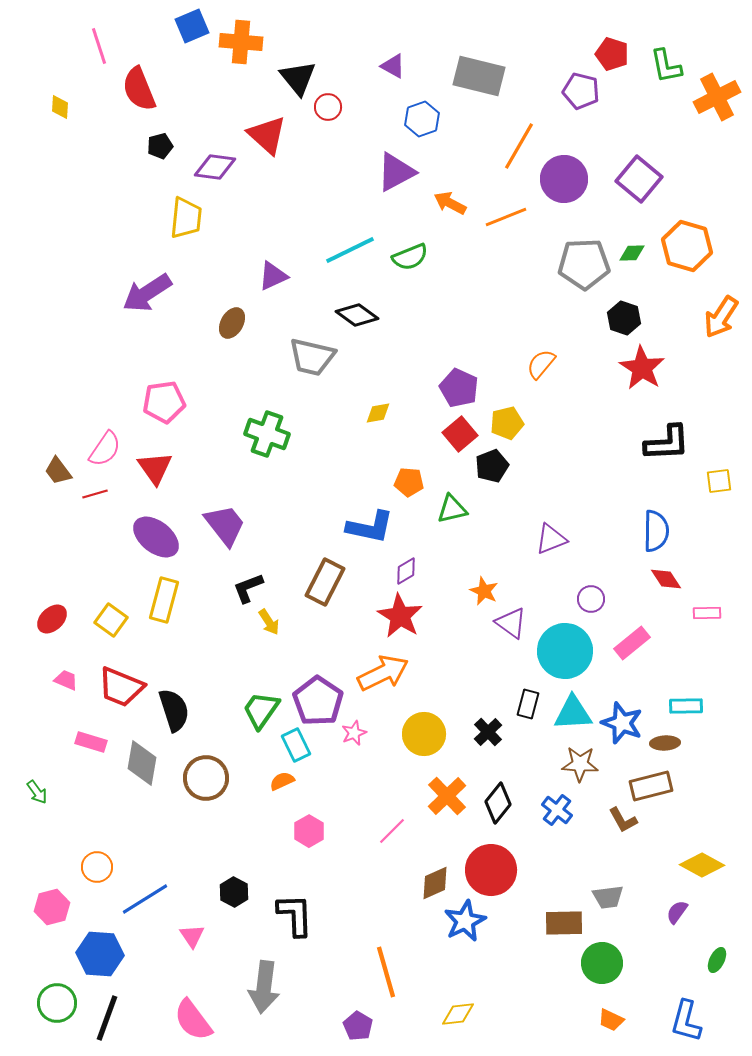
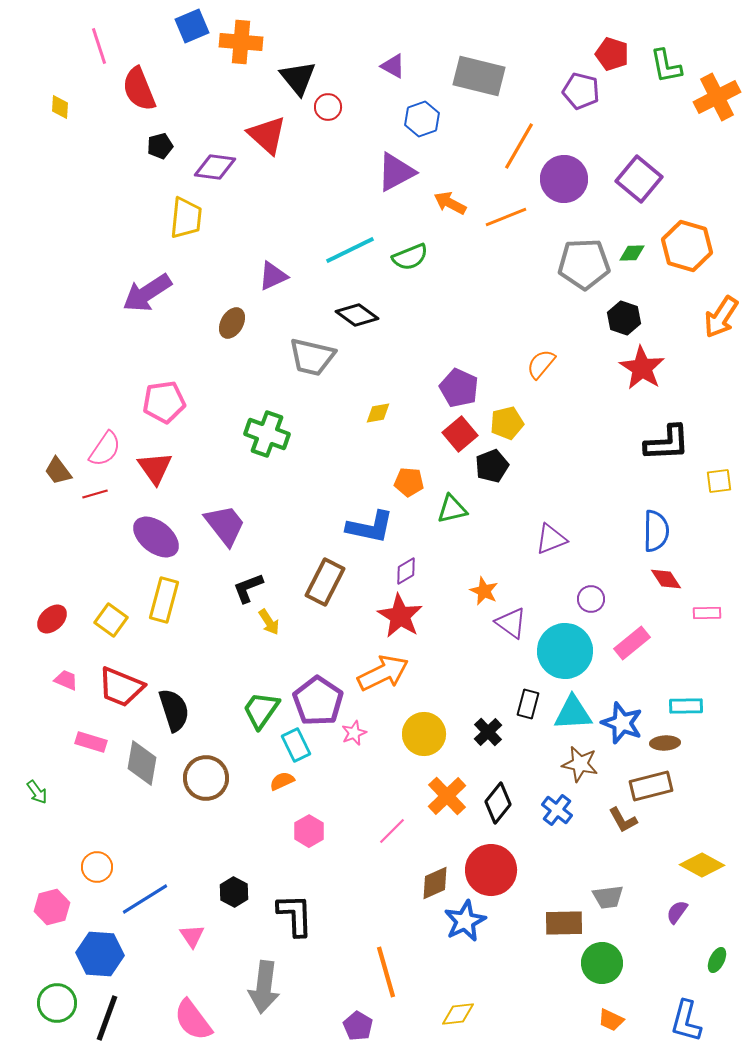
brown star at (580, 764): rotated 9 degrees clockwise
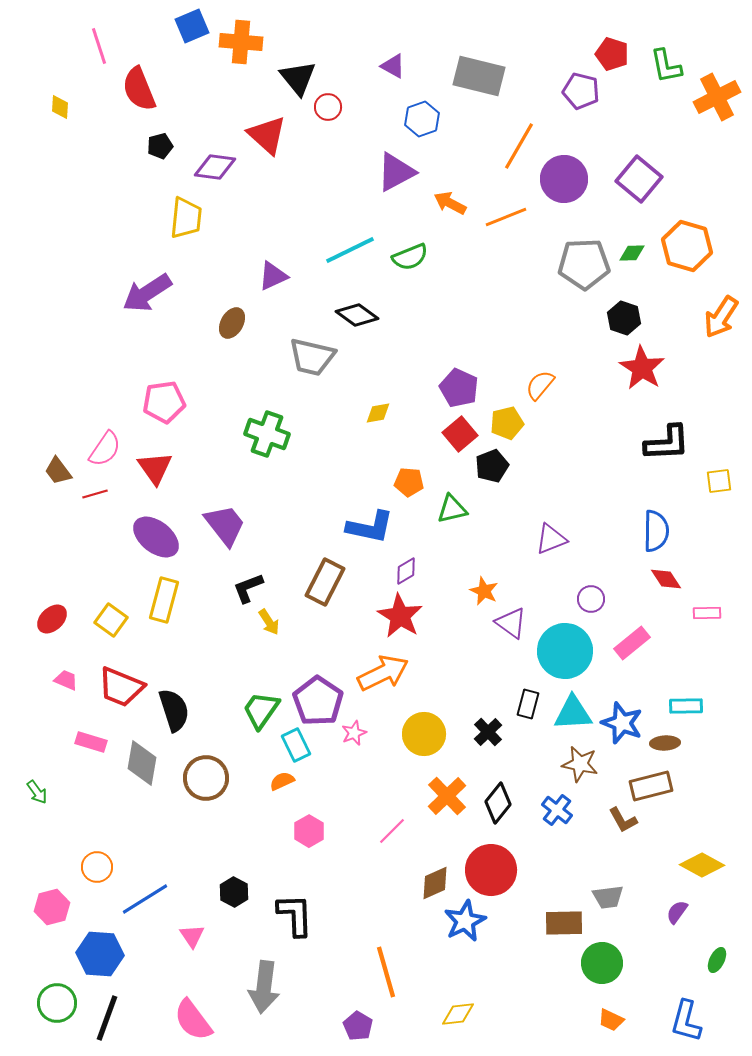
orange semicircle at (541, 364): moved 1 px left, 21 px down
